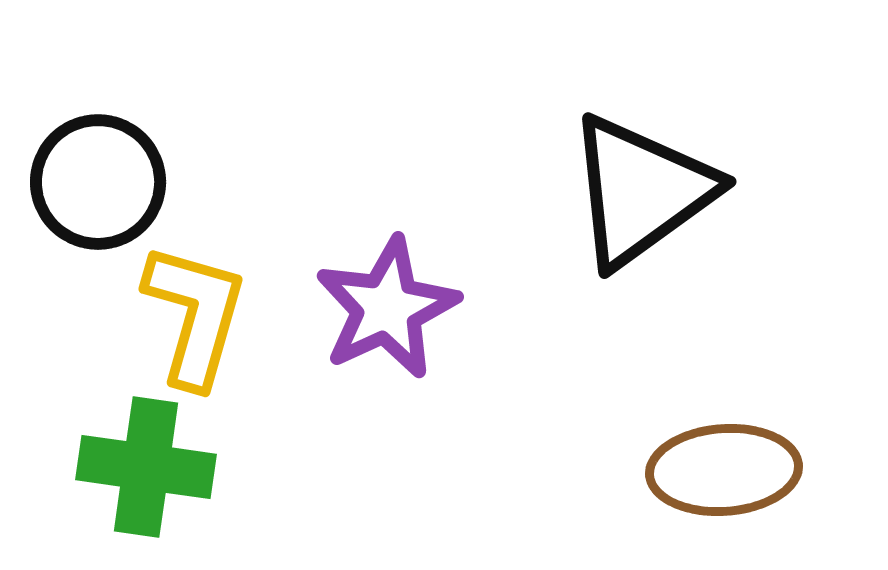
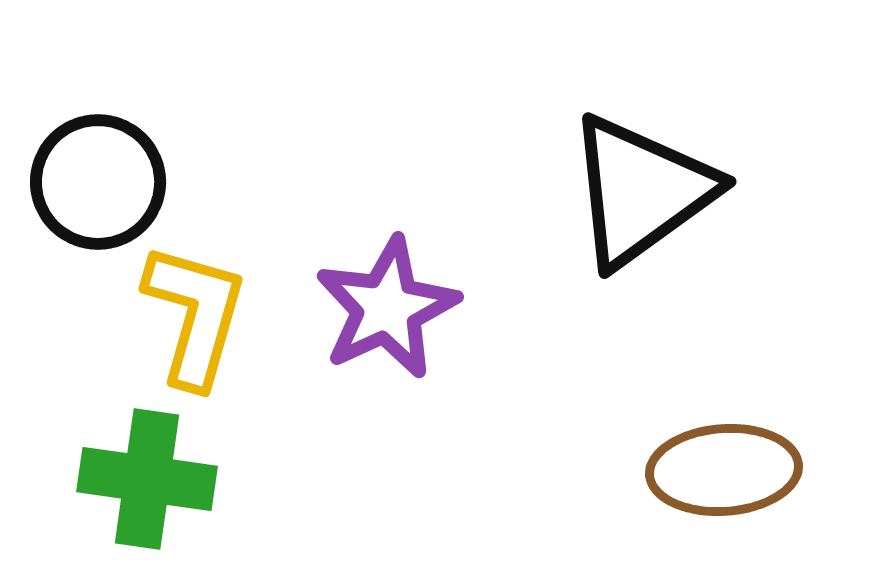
green cross: moved 1 px right, 12 px down
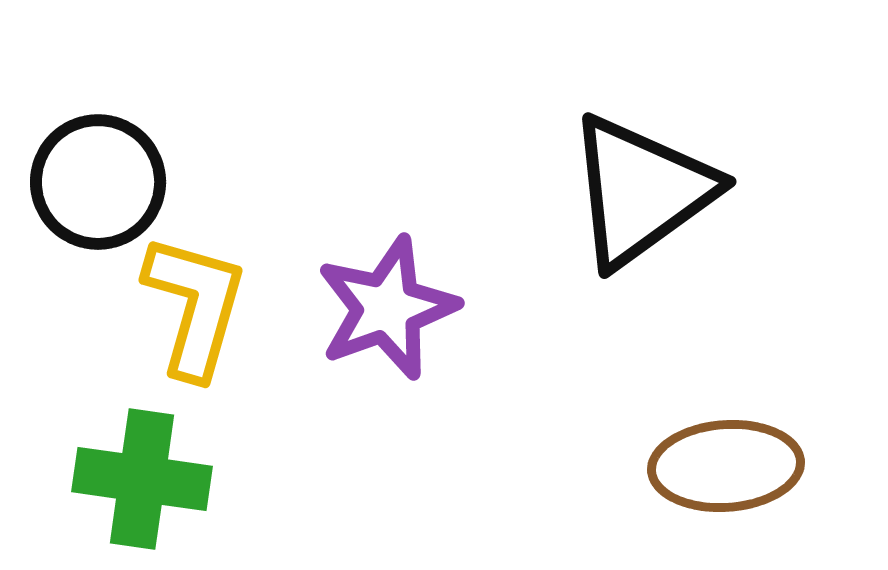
purple star: rotated 5 degrees clockwise
yellow L-shape: moved 9 px up
brown ellipse: moved 2 px right, 4 px up
green cross: moved 5 px left
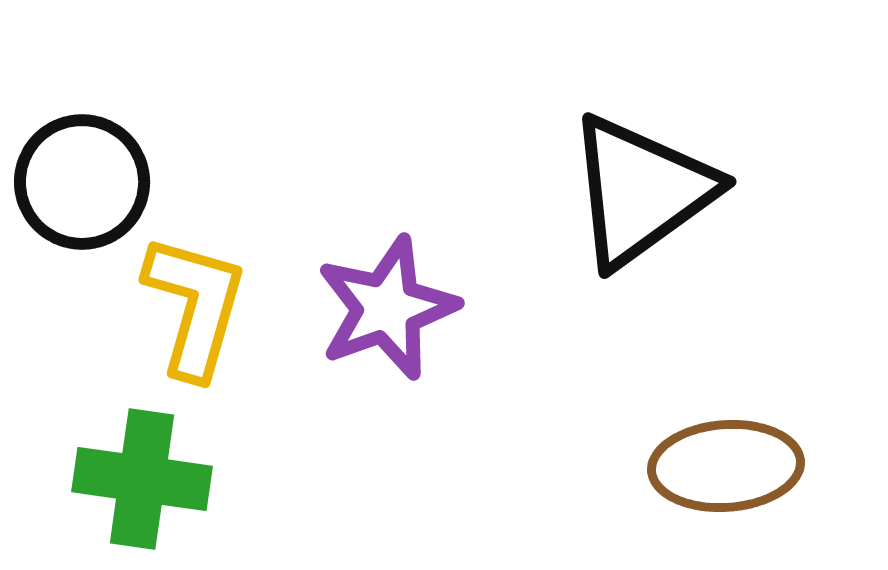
black circle: moved 16 px left
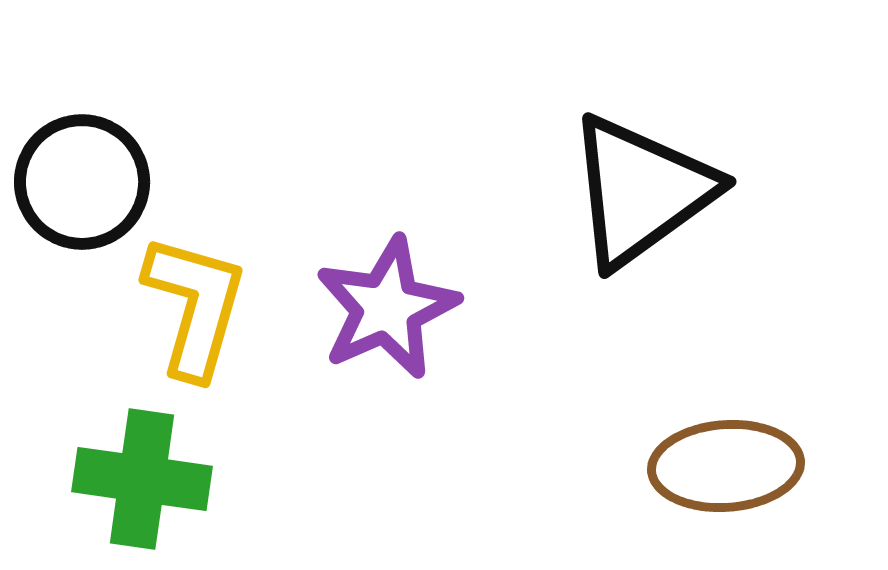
purple star: rotated 4 degrees counterclockwise
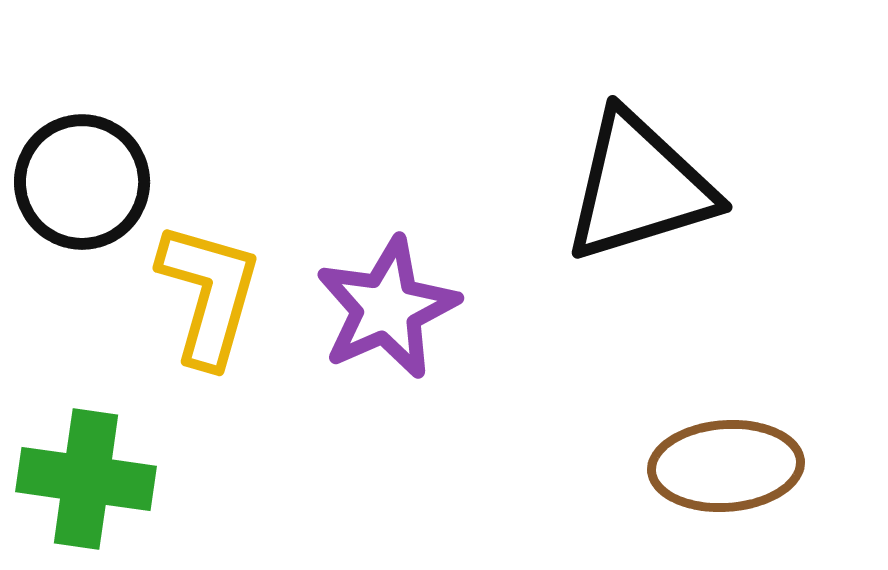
black triangle: moved 2 px left, 4 px up; rotated 19 degrees clockwise
yellow L-shape: moved 14 px right, 12 px up
green cross: moved 56 px left
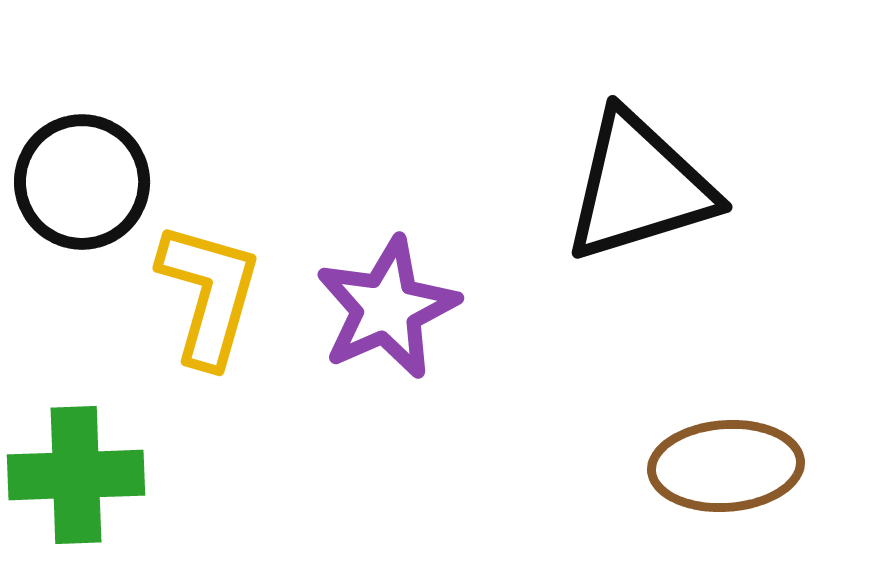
green cross: moved 10 px left, 4 px up; rotated 10 degrees counterclockwise
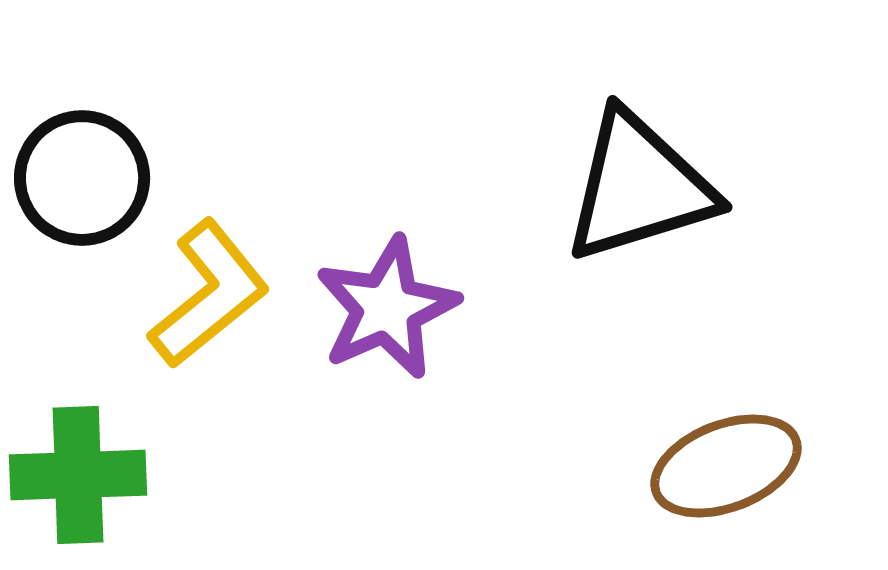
black circle: moved 4 px up
yellow L-shape: rotated 35 degrees clockwise
brown ellipse: rotated 17 degrees counterclockwise
green cross: moved 2 px right
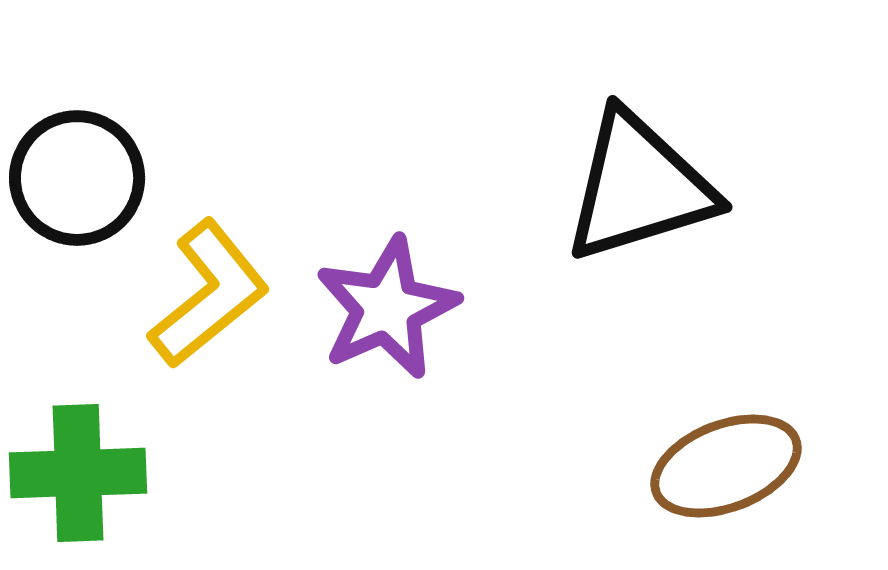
black circle: moved 5 px left
green cross: moved 2 px up
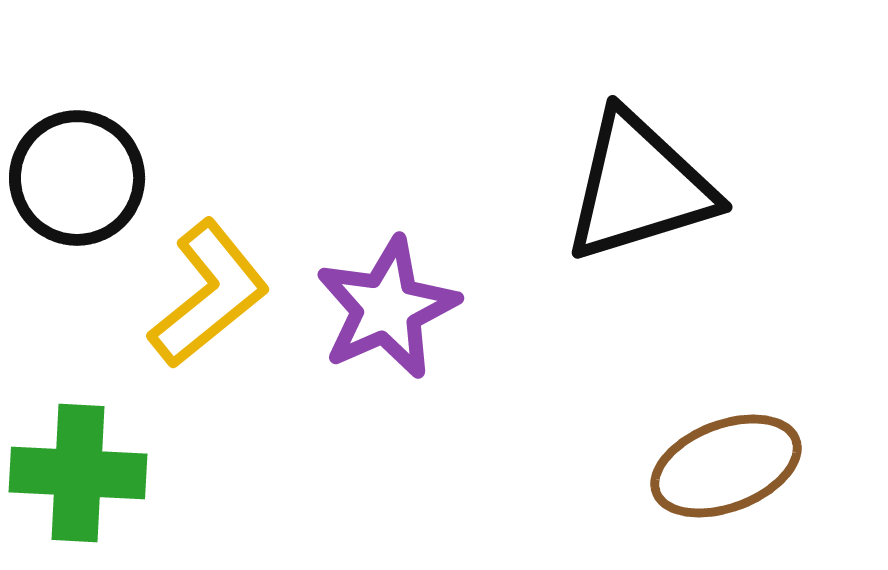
green cross: rotated 5 degrees clockwise
